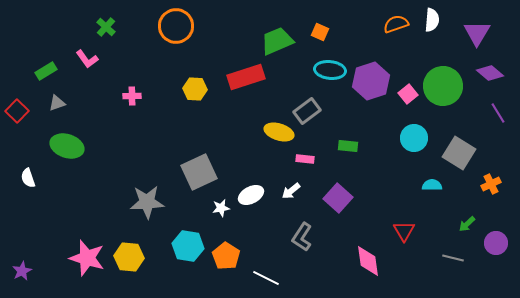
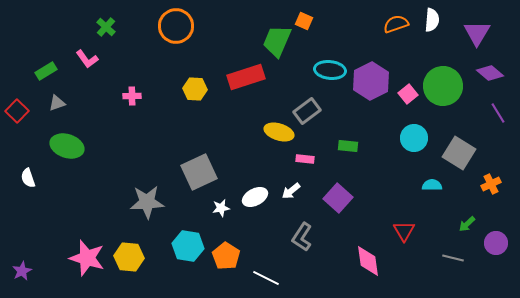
orange square at (320, 32): moved 16 px left, 11 px up
green trapezoid at (277, 41): rotated 44 degrees counterclockwise
purple hexagon at (371, 81): rotated 9 degrees counterclockwise
white ellipse at (251, 195): moved 4 px right, 2 px down
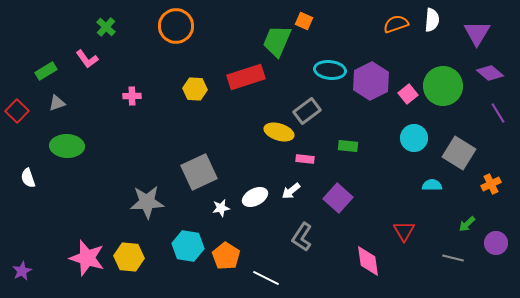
green ellipse at (67, 146): rotated 16 degrees counterclockwise
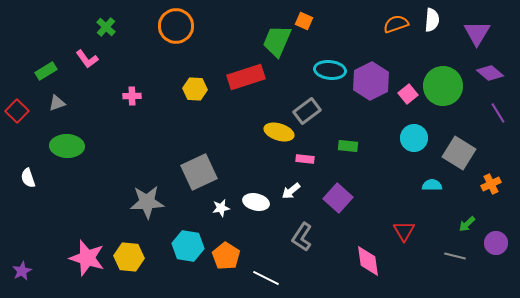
white ellipse at (255, 197): moved 1 px right, 5 px down; rotated 40 degrees clockwise
gray line at (453, 258): moved 2 px right, 2 px up
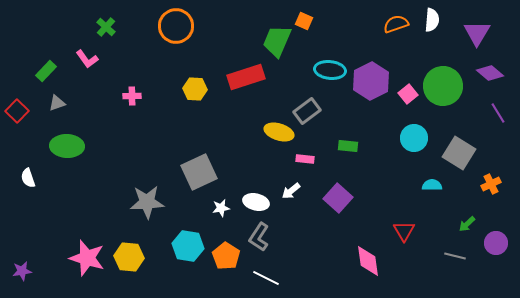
green rectangle at (46, 71): rotated 15 degrees counterclockwise
gray L-shape at (302, 237): moved 43 px left
purple star at (22, 271): rotated 18 degrees clockwise
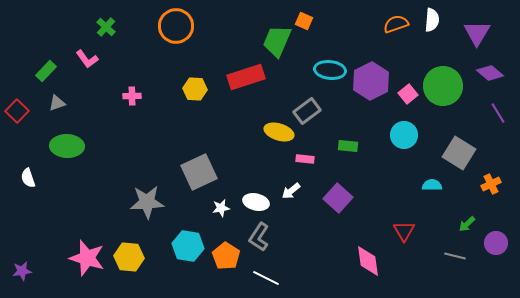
cyan circle at (414, 138): moved 10 px left, 3 px up
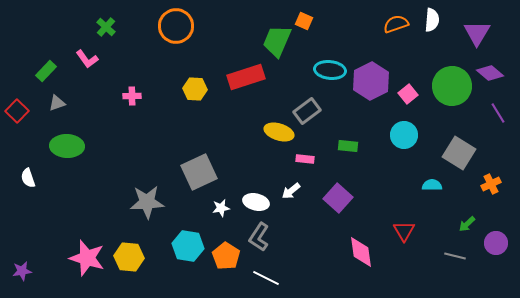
green circle at (443, 86): moved 9 px right
pink diamond at (368, 261): moved 7 px left, 9 px up
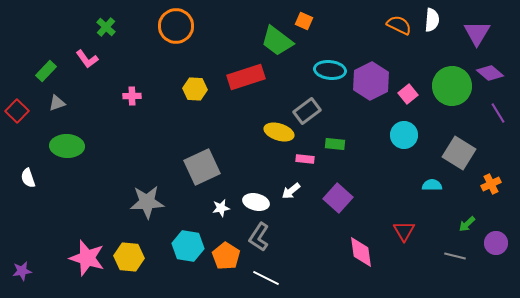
orange semicircle at (396, 24): moved 3 px right, 1 px down; rotated 45 degrees clockwise
green trapezoid at (277, 41): rotated 76 degrees counterclockwise
green rectangle at (348, 146): moved 13 px left, 2 px up
gray square at (199, 172): moved 3 px right, 5 px up
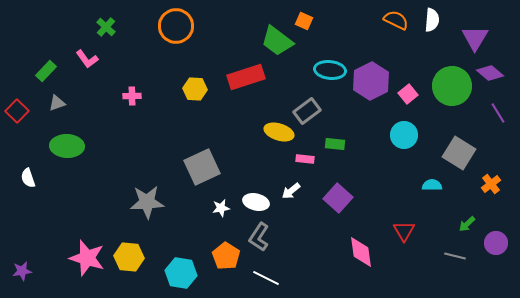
orange semicircle at (399, 25): moved 3 px left, 5 px up
purple triangle at (477, 33): moved 2 px left, 5 px down
orange cross at (491, 184): rotated 12 degrees counterclockwise
cyan hexagon at (188, 246): moved 7 px left, 27 px down
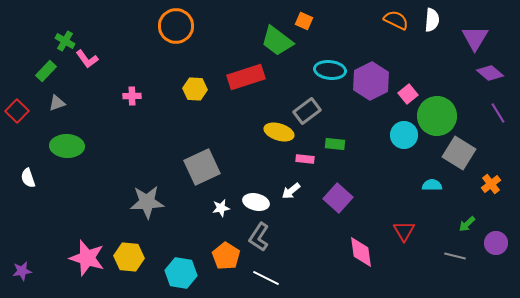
green cross at (106, 27): moved 41 px left, 14 px down; rotated 12 degrees counterclockwise
green circle at (452, 86): moved 15 px left, 30 px down
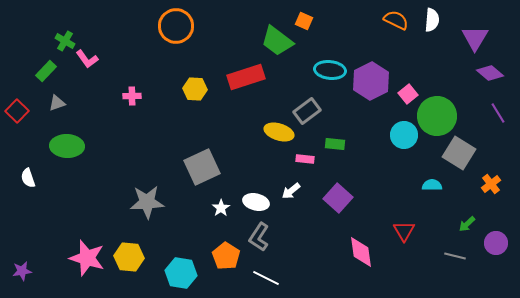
white star at (221, 208): rotated 24 degrees counterclockwise
